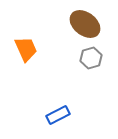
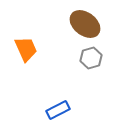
blue rectangle: moved 5 px up
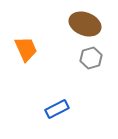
brown ellipse: rotated 16 degrees counterclockwise
blue rectangle: moved 1 px left, 1 px up
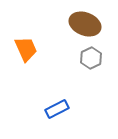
gray hexagon: rotated 10 degrees counterclockwise
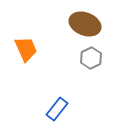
blue rectangle: rotated 25 degrees counterclockwise
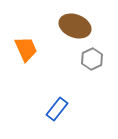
brown ellipse: moved 10 px left, 2 px down
gray hexagon: moved 1 px right, 1 px down
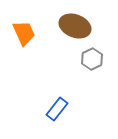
orange trapezoid: moved 2 px left, 16 px up
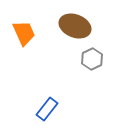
blue rectangle: moved 10 px left
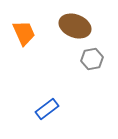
gray hexagon: rotated 15 degrees clockwise
blue rectangle: rotated 15 degrees clockwise
